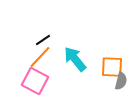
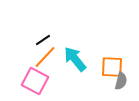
orange line: moved 5 px right
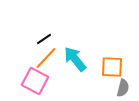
black line: moved 1 px right, 1 px up
orange line: moved 1 px right, 1 px down
gray semicircle: moved 2 px right, 7 px down
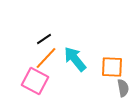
gray semicircle: rotated 24 degrees counterclockwise
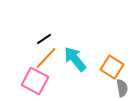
orange square: rotated 30 degrees clockwise
gray semicircle: moved 1 px left
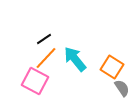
gray semicircle: rotated 24 degrees counterclockwise
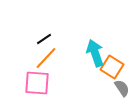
cyan arrow: moved 20 px right, 6 px up; rotated 20 degrees clockwise
pink square: moved 2 px right, 2 px down; rotated 24 degrees counterclockwise
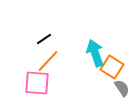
orange line: moved 2 px right, 3 px down
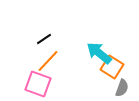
cyan arrow: moved 4 px right; rotated 32 degrees counterclockwise
pink square: moved 1 px right, 1 px down; rotated 16 degrees clockwise
gray semicircle: rotated 54 degrees clockwise
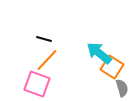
black line: rotated 49 degrees clockwise
orange line: moved 1 px left, 1 px up
pink square: moved 1 px left
gray semicircle: rotated 36 degrees counterclockwise
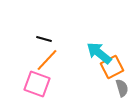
orange square: rotated 30 degrees clockwise
